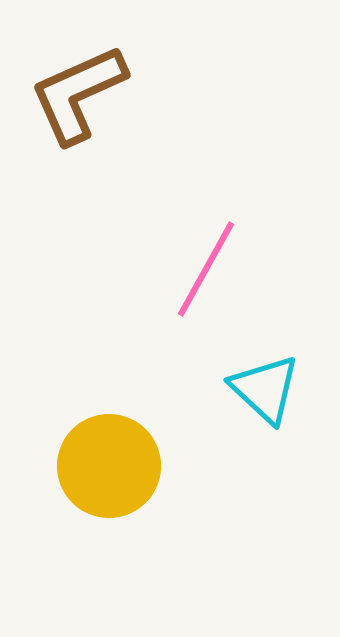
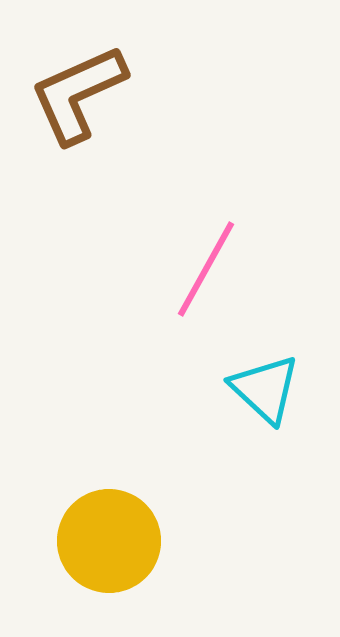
yellow circle: moved 75 px down
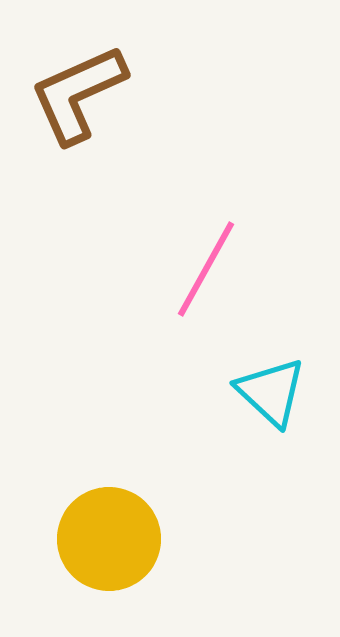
cyan triangle: moved 6 px right, 3 px down
yellow circle: moved 2 px up
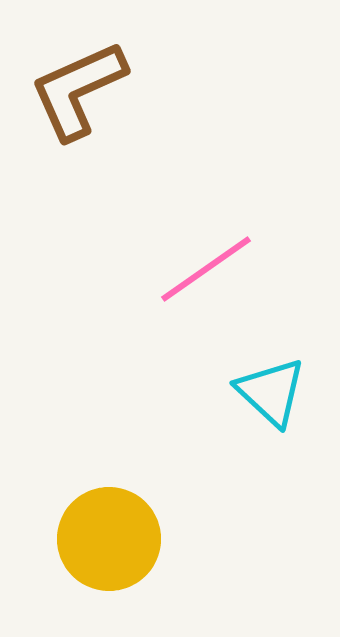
brown L-shape: moved 4 px up
pink line: rotated 26 degrees clockwise
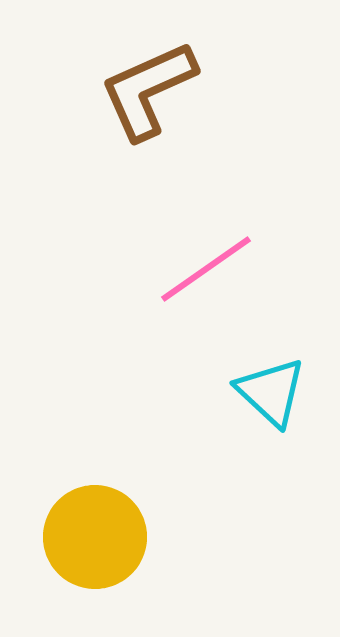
brown L-shape: moved 70 px right
yellow circle: moved 14 px left, 2 px up
